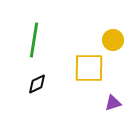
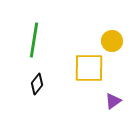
yellow circle: moved 1 px left, 1 px down
black diamond: rotated 25 degrees counterclockwise
purple triangle: moved 2 px up; rotated 18 degrees counterclockwise
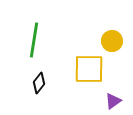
yellow square: moved 1 px down
black diamond: moved 2 px right, 1 px up
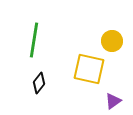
yellow square: rotated 12 degrees clockwise
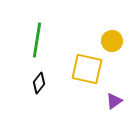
green line: moved 3 px right
yellow square: moved 2 px left
purple triangle: moved 1 px right
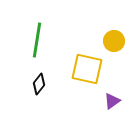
yellow circle: moved 2 px right
black diamond: moved 1 px down
purple triangle: moved 2 px left
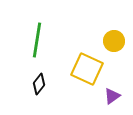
yellow square: rotated 12 degrees clockwise
purple triangle: moved 5 px up
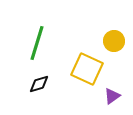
green line: moved 3 px down; rotated 8 degrees clockwise
black diamond: rotated 35 degrees clockwise
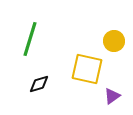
green line: moved 7 px left, 4 px up
yellow square: rotated 12 degrees counterclockwise
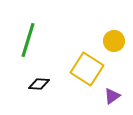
green line: moved 2 px left, 1 px down
yellow square: rotated 20 degrees clockwise
black diamond: rotated 20 degrees clockwise
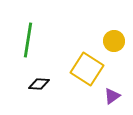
green line: rotated 8 degrees counterclockwise
